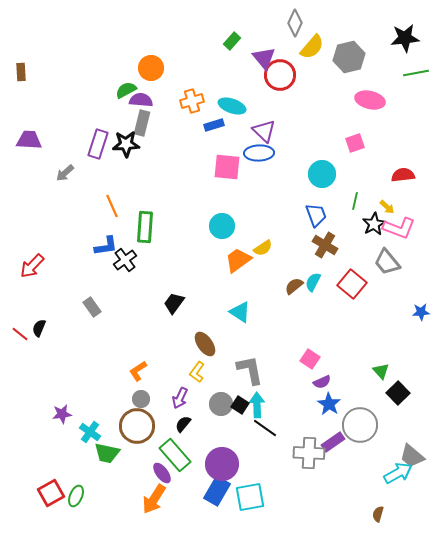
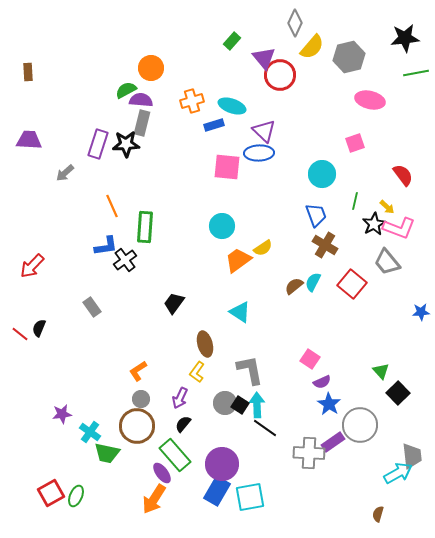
brown rectangle at (21, 72): moved 7 px right
red semicircle at (403, 175): rotated 60 degrees clockwise
brown ellipse at (205, 344): rotated 20 degrees clockwise
gray circle at (221, 404): moved 4 px right, 1 px up
gray trapezoid at (412, 456): rotated 136 degrees counterclockwise
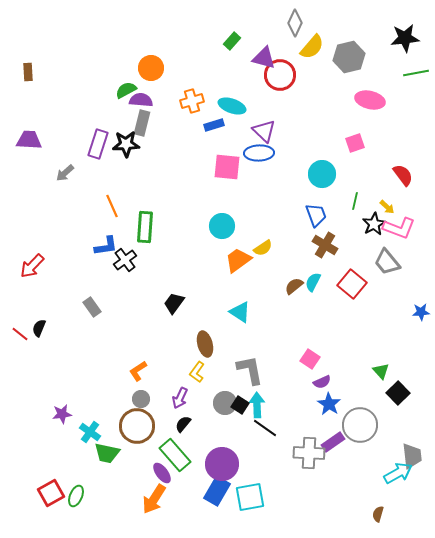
purple triangle at (264, 58): rotated 35 degrees counterclockwise
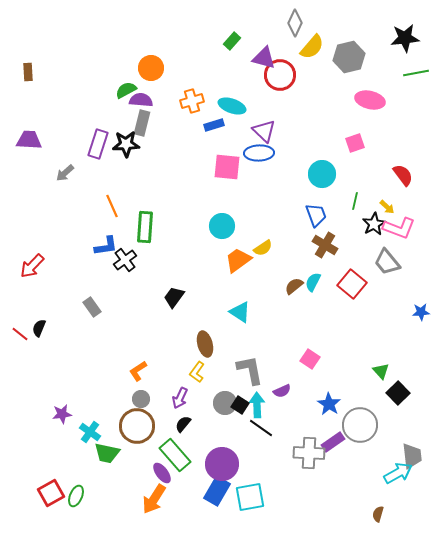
black trapezoid at (174, 303): moved 6 px up
purple semicircle at (322, 382): moved 40 px left, 9 px down
black line at (265, 428): moved 4 px left
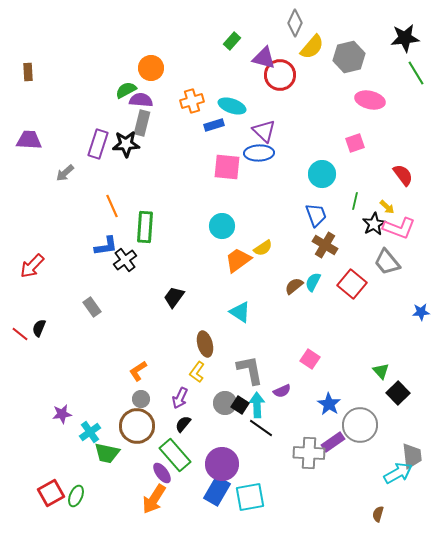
green line at (416, 73): rotated 70 degrees clockwise
cyan cross at (90, 432): rotated 20 degrees clockwise
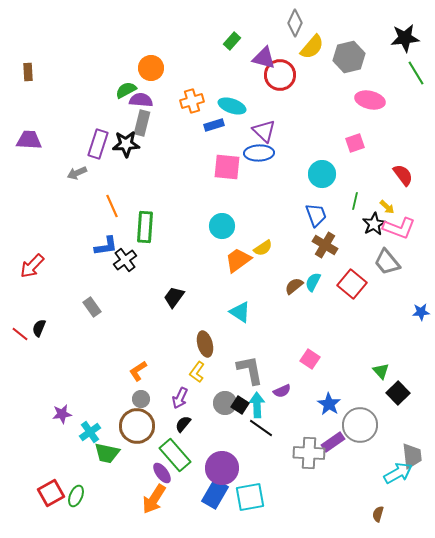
gray arrow at (65, 173): moved 12 px right; rotated 18 degrees clockwise
purple circle at (222, 464): moved 4 px down
blue rectangle at (217, 491): moved 2 px left, 3 px down
